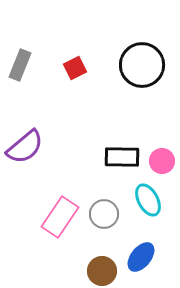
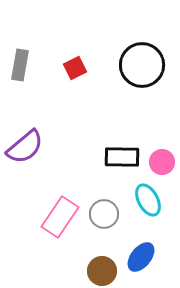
gray rectangle: rotated 12 degrees counterclockwise
pink circle: moved 1 px down
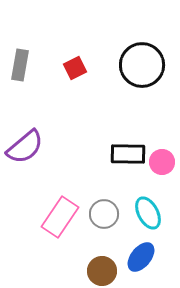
black rectangle: moved 6 px right, 3 px up
cyan ellipse: moved 13 px down
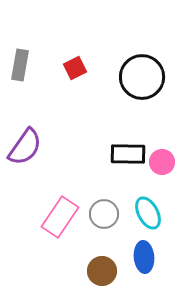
black circle: moved 12 px down
purple semicircle: rotated 15 degrees counterclockwise
blue ellipse: moved 3 px right; rotated 44 degrees counterclockwise
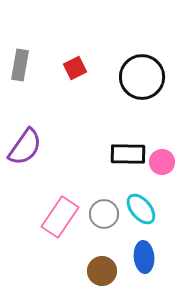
cyan ellipse: moved 7 px left, 4 px up; rotated 12 degrees counterclockwise
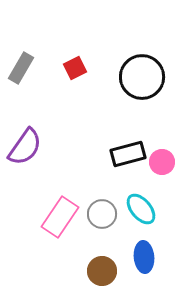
gray rectangle: moved 1 px right, 3 px down; rotated 20 degrees clockwise
black rectangle: rotated 16 degrees counterclockwise
gray circle: moved 2 px left
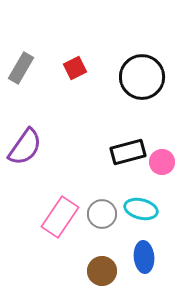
black rectangle: moved 2 px up
cyan ellipse: rotated 36 degrees counterclockwise
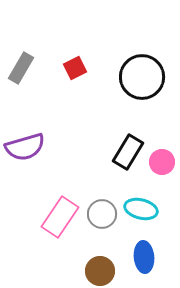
purple semicircle: rotated 39 degrees clockwise
black rectangle: rotated 44 degrees counterclockwise
brown circle: moved 2 px left
